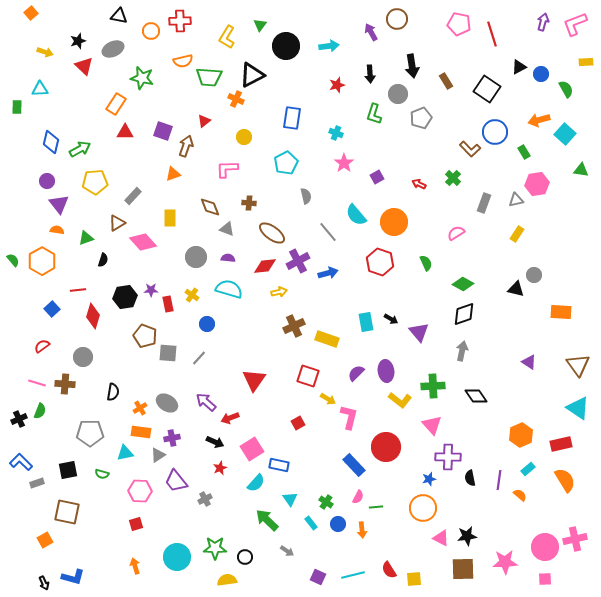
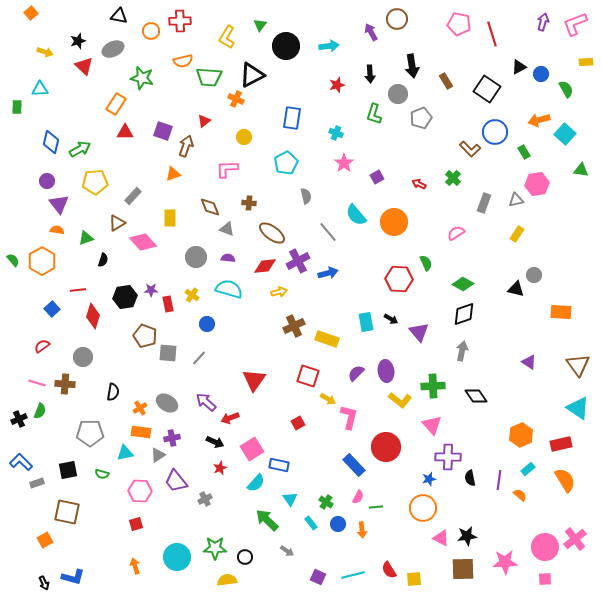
red hexagon at (380, 262): moved 19 px right, 17 px down; rotated 16 degrees counterclockwise
pink cross at (575, 539): rotated 25 degrees counterclockwise
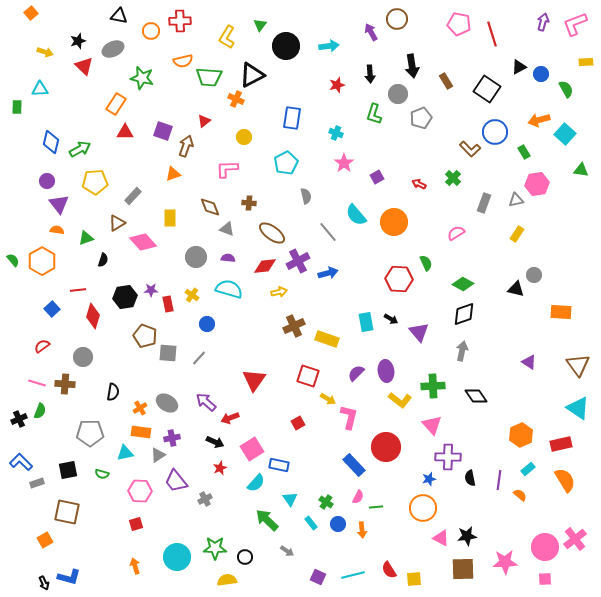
blue L-shape at (73, 577): moved 4 px left
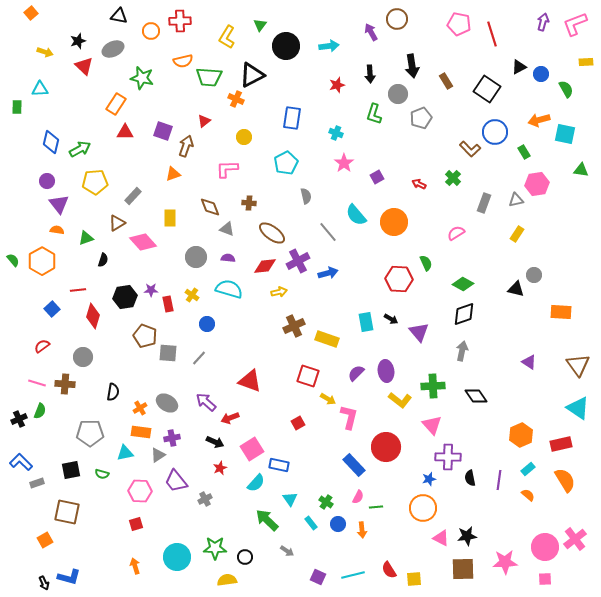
cyan square at (565, 134): rotated 30 degrees counterclockwise
red triangle at (254, 380): moved 4 px left, 1 px down; rotated 45 degrees counterclockwise
black square at (68, 470): moved 3 px right
orange semicircle at (520, 495): moved 8 px right
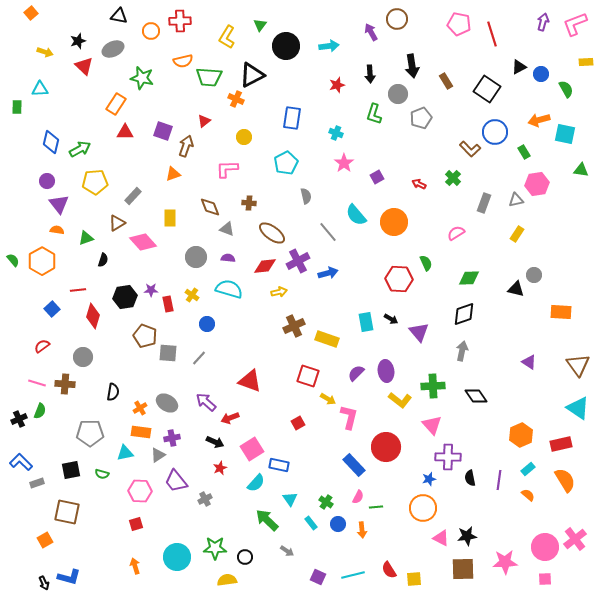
green diamond at (463, 284): moved 6 px right, 6 px up; rotated 30 degrees counterclockwise
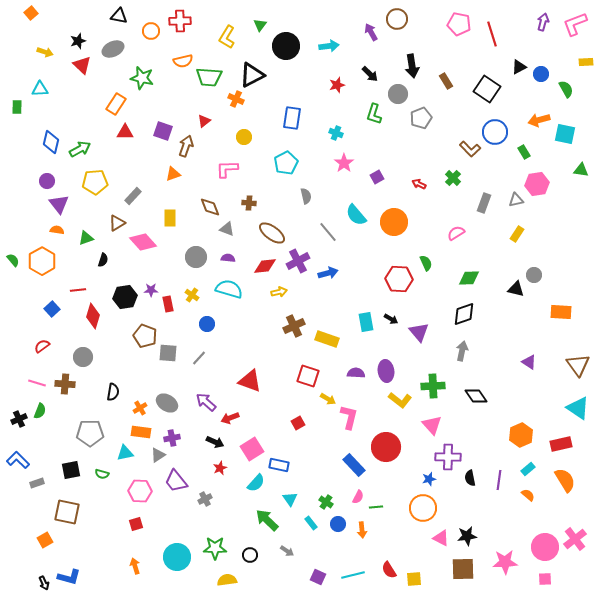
red triangle at (84, 66): moved 2 px left, 1 px up
black arrow at (370, 74): rotated 42 degrees counterclockwise
purple semicircle at (356, 373): rotated 48 degrees clockwise
blue L-shape at (21, 462): moved 3 px left, 2 px up
black circle at (245, 557): moved 5 px right, 2 px up
